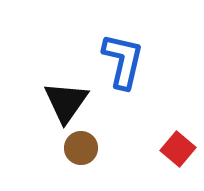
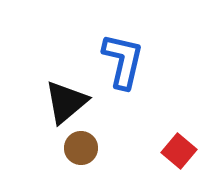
black triangle: rotated 15 degrees clockwise
red square: moved 1 px right, 2 px down
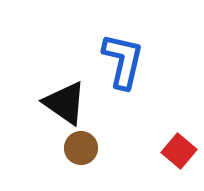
black triangle: moved 1 px left, 1 px down; rotated 45 degrees counterclockwise
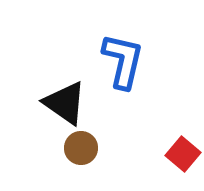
red square: moved 4 px right, 3 px down
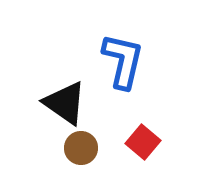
red square: moved 40 px left, 12 px up
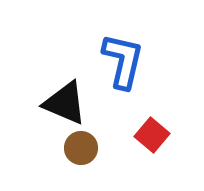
black triangle: rotated 12 degrees counterclockwise
red square: moved 9 px right, 7 px up
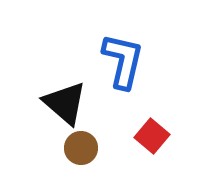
black triangle: rotated 18 degrees clockwise
red square: moved 1 px down
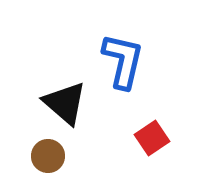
red square: moved 2 px down; rotated 16 degrees clockwise
brown circle: moved 33 px left, 8 px down
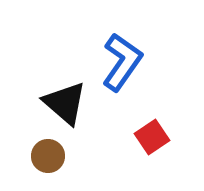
blue L-shape: moved 1 px left, 1 px down; rotated 22 degrees clockwise
red square: moved 1 px up
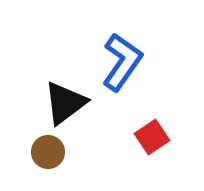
black triangle: rotated 42 degrees clockwise
brown circle: moved 4 px up
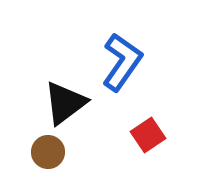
red square: moved 4 px left, 2 px up
